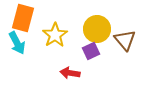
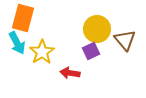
yellow star: moved 13 px left, 17 px down
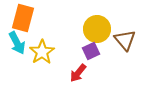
red arrow: moved 8 px right; rotated 60 degrees counterclockwise
